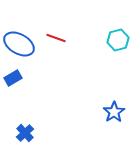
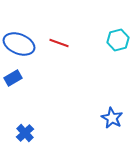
red line: moved 3 px right, 5 px down
blue ellipse: rotated 8 degrees counterclockwise
blue star: moved 2 px left, 6 px down; rotated 10 degrees counterclockwise
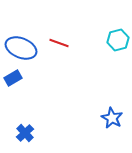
blue ellipse: moved 2 px right, 4 px down
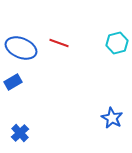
cyan hexagon: moved 1 px left, 3 px down
blue rectangle: moved 4 px down
blue cross: moved 5 px left
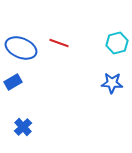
blue star: moved 35 px up; rotated 25 degrees counterclockwise
blue cross: moved 3 px right, 6 px up
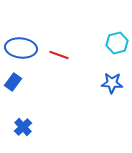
red line: moved 12 px down
blue ellipse: rotated 16 degrees counterclockwise
blue rectangle: rotated 24 degrees counterclockwise
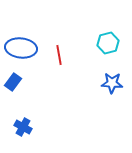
cyan hexagon: moved 9 px left
red line: rotated 60 degrees clockwise
blue cross: rotated 18 degrees counterclockwise
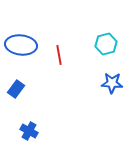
cyan hexagon: moved 2 px left, 1 px down
blue ellipse: moved 3 px up
blue rectangle: moved 3 px right, 7 px down
blue cross: moved 6 px right, 4 px down
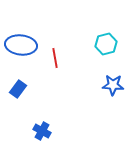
red line: moved 4 px left, 3 px down
blue star: moved 1 px right, 2 px down
blue rectangle: moved 2 px right
blue cross: moved 13 px right
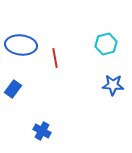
blue rectangle: moved 5 px left
